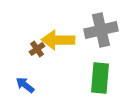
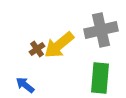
yellow arrow: moved 1 px right, 5 px down; rotated 40 degrees counterclockwise
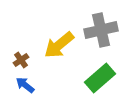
brown cross: moved 16 px left, 11 px down
green rectangle: rotated 44 degrees clockwise
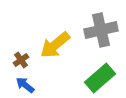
yellow arrow: moved 4 px left
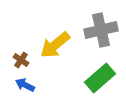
brown cross: rotated 21 degrees counterclockwise
blue arrow: rotated 12 degrees counterclockwise
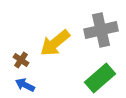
yellow arrow: moved 2 px up
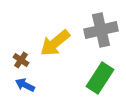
green rectangle: rotated 16 degrees counterclockwise
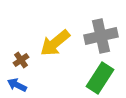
gray cross: moved 6 px down
brown cross: rotated 21 degrees clockwise
blue arrow: moved 8 px left
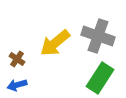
gray cross: moved 3 px left; rotated 32 degrees clockwise
brown cross: moved 4 px left, 1 px up; rotated 21 degrees counterclockwise
blue arrow: rotated 42 degrees counterclockwise
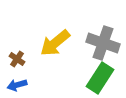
gray cross: moved 5 px right, 7 px down
